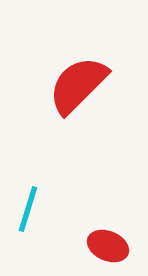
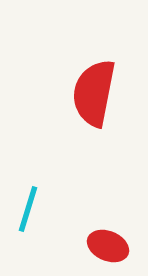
red semicircle: moved 16 px right, 8 px down; rotated 34 degrees counterclockwise
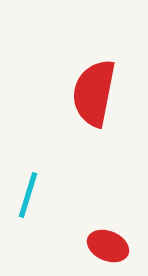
cyan line: moved 14 px up
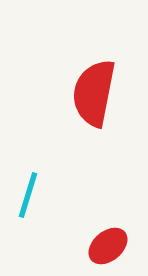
red ellipse: rotated 63 degrees counterclockwise
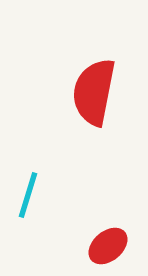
red semicircle: moved 1 px up
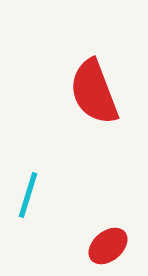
red semicircle: rotated 32 degrees counterclockwise
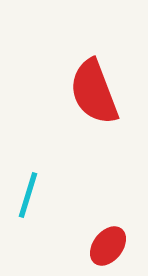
red ellipse: rotated 12 degrees counterclockwise
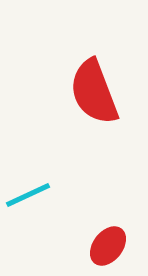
cyan line: rotated 48 degrees clockwise
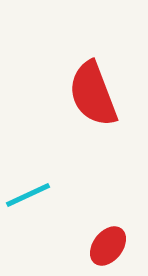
red semicircle: moved 1 px left, 2 px down
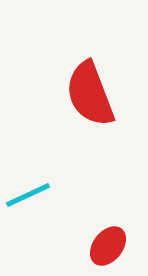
red semicircle: moved 3 px left
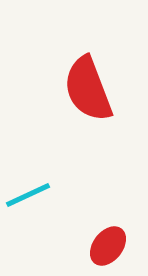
red semicircle: moved 2 px left, 5 px up
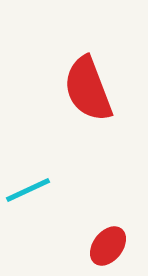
cyan line: moved 5 px up
